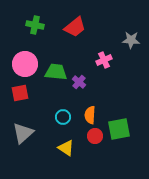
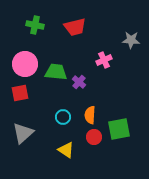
red trapezoid: rotated 25 degrees clockwise
red circle: moved 1 px left, 1 px down
yellow triangle: moved 2 px down
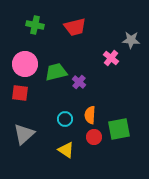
pink cross: moved 7 px right, 2 px up; rotated 28 degrees counterclockwise
green trapezoid: rotated 20 degrees counterclockwise
red square: rotated 18 degrees clockwise
cyan circle: moved 2 px right, 2 px down
gray triangle: moved 1 px right, 1 px down
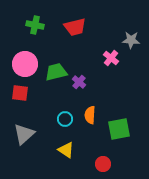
red circle: moved 9 px right, 27 px down
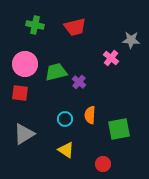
gray triangle: rotated 10 degrees clockwise
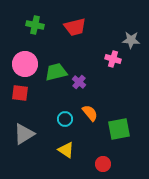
pink cross: moved 2 px right, 1 px down; rotated 21 degrees counterclockwise
orange semicircle: moved 2 px up; rotated 138 degrees clockwise
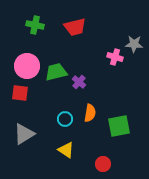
gray star: moved 3 px right, 4 px down
pink cross: moved 2 px right, 2 px up
pink circle: moved 2 px right, 2 px down
orange semicircle: rotated 48 degrees clockwise
green square: moved 3 px up
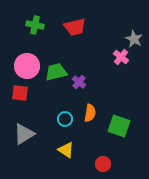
gray star: moved 5 px up; rotated 24 degrees clockwise
pink cross: moved 6 px right; rotated 21 degrees clockwise
green square: rotated 30 degrees clockwise
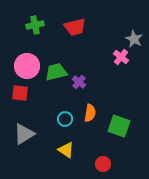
green cross: rotated 24 degrees counterclockwise
